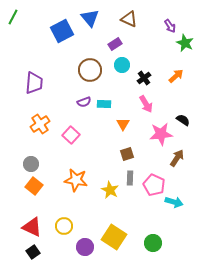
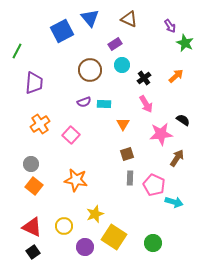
green line: moved 4 px right, 34 px down
yellow star: moved 15 px left, 24 px down; rotated 24 degrees clockwise
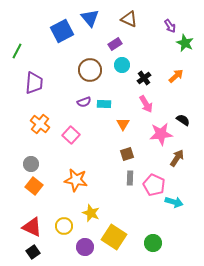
orange cross: rotated 18 degrees counterclockwise
yellow star: moved 4 px left, 1 px up; rotated 30 degrees counterclockwise
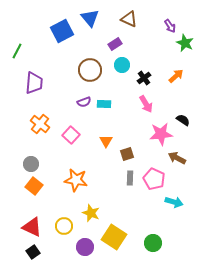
orange triangle: moved 17 px left, 17 px down
brown arrow: rotated 96 degrees counterclockwise
pink pentagon: moved 6 px up
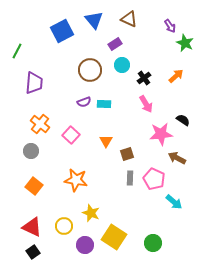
blue triangle: moved 4 px right, 2 px down
gray circle: moved 13 px up
cyan arrow: rotated 24 degrees clockwise
purple circle: moved 2 px up
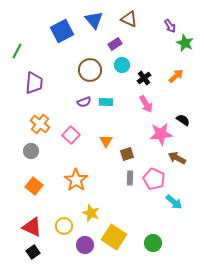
cyan rectangle: moved 2 px right, 2 px up
orange star: rotated 25 degrees clockwise
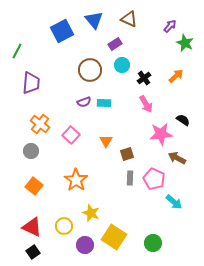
purple arrow: rotated 104 degrees counterclockwise
purple trapezoid: moved 3 px left
cyan rectangle: moved 2 px left, 1 px down
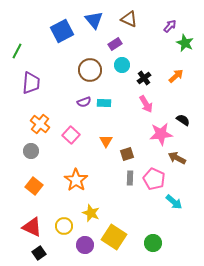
black square: moved 6 px right, 1 px down
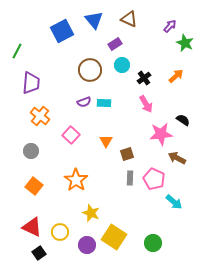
orange cross: moved 8 px up
yellow circle: moved 4 px left, 6 px down
purple circle: moved 2 px right
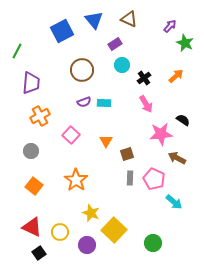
brown circle: moved 8 px left
orange cross: rotated 24 degrees clockwise
yellow square: moved 7 px up; rotated 10 degrees clockwise
